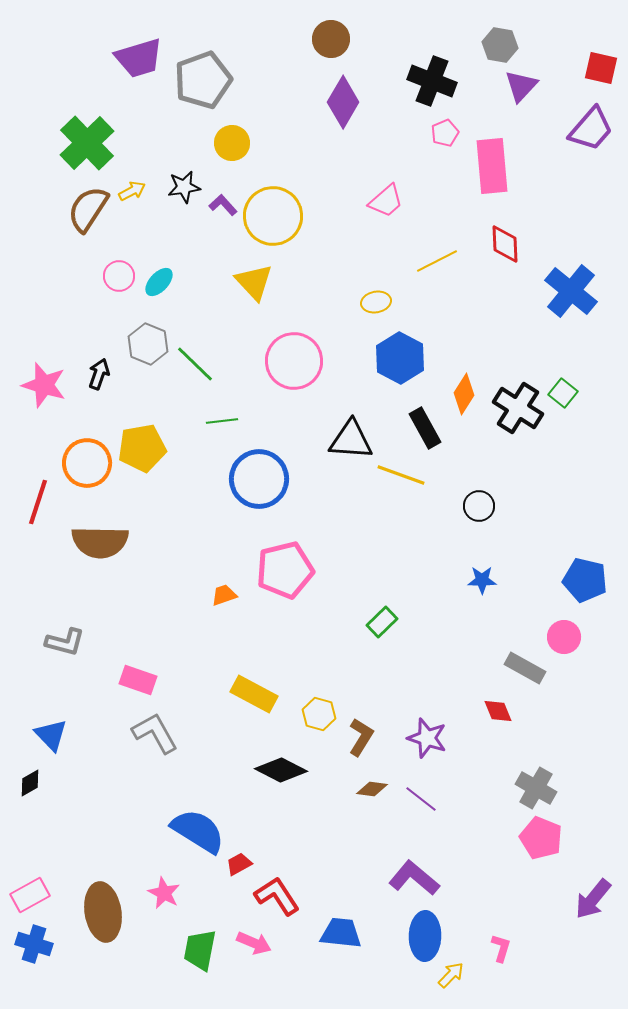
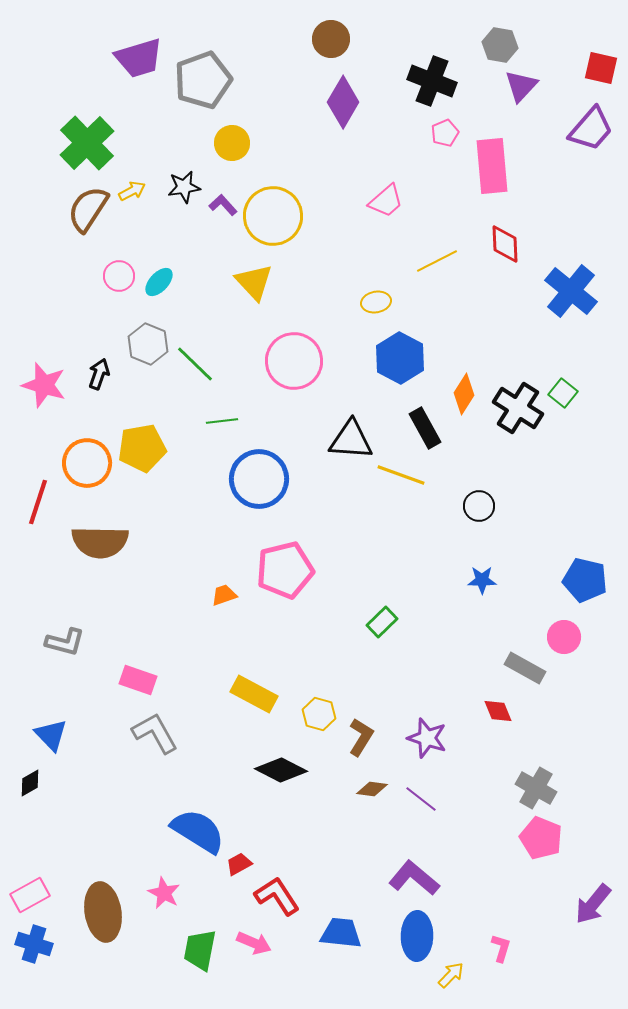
purple arrow at (593, 899): moved 5 px down
blue ellipse at (425, 936): moved 8 px left
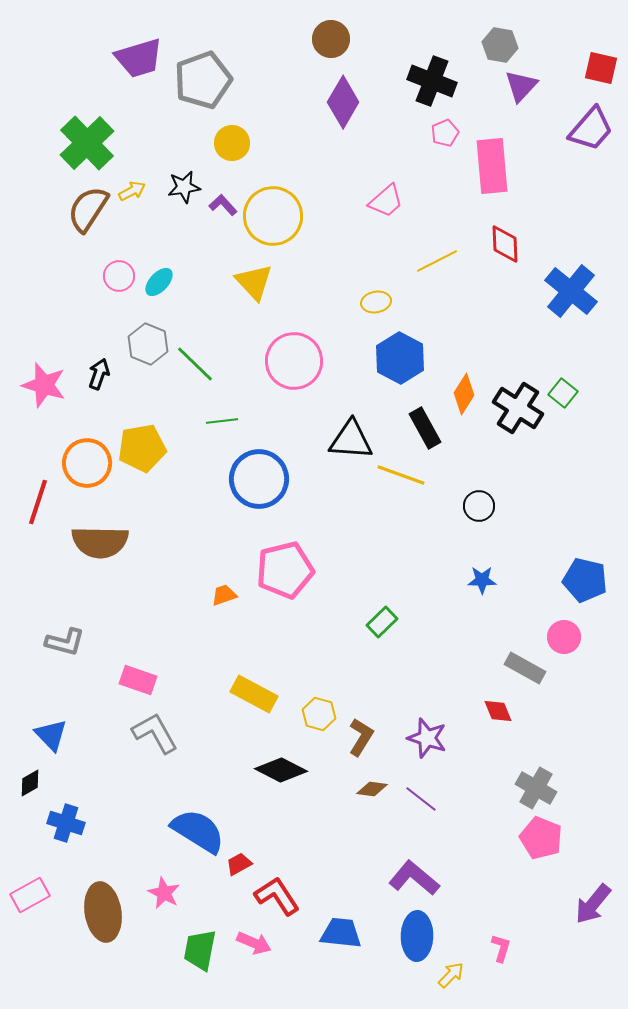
blue cross at (34, 944): moved 32 px right, 121 px up
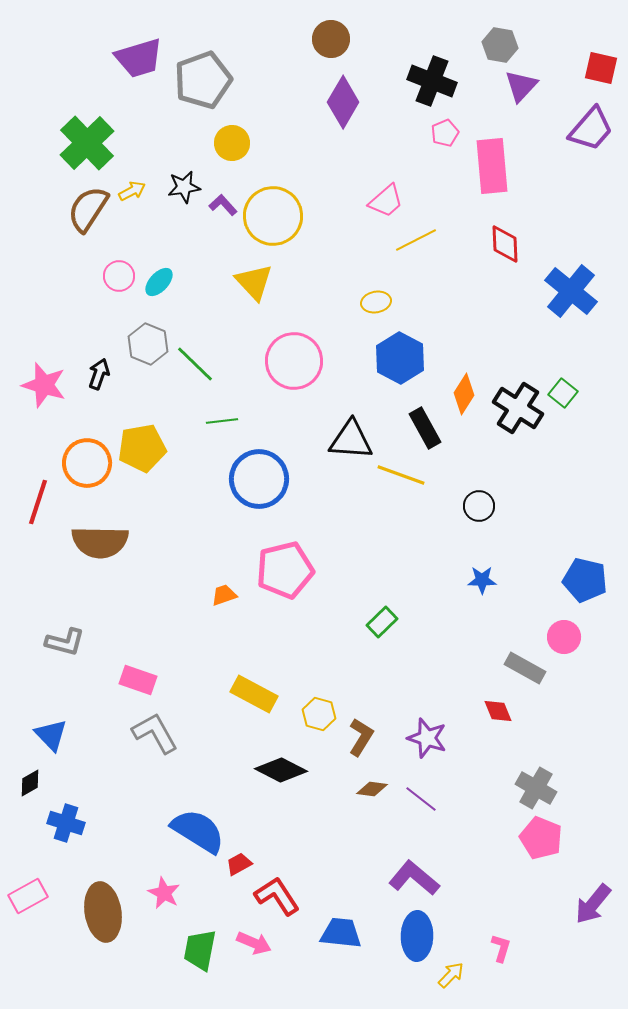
yellow line at (437, 261): moved 21 px left, 21 px up
pink rectangle at (30, 895): moved 2 px left, 1 px down
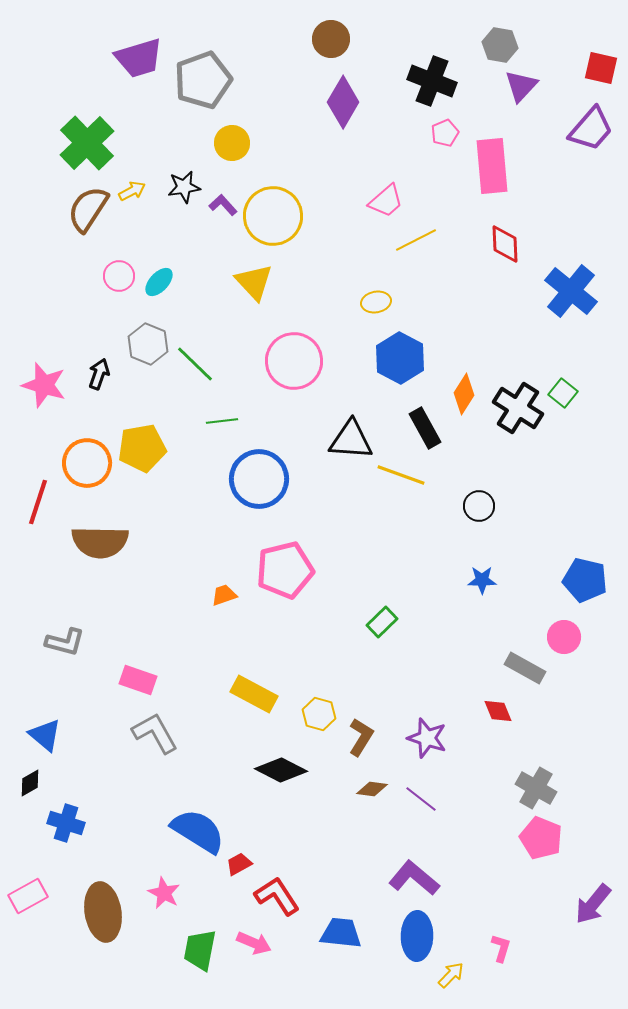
blue triangle at (51, 735): moved 6 px left; rotated 6 degrees counterclockwise
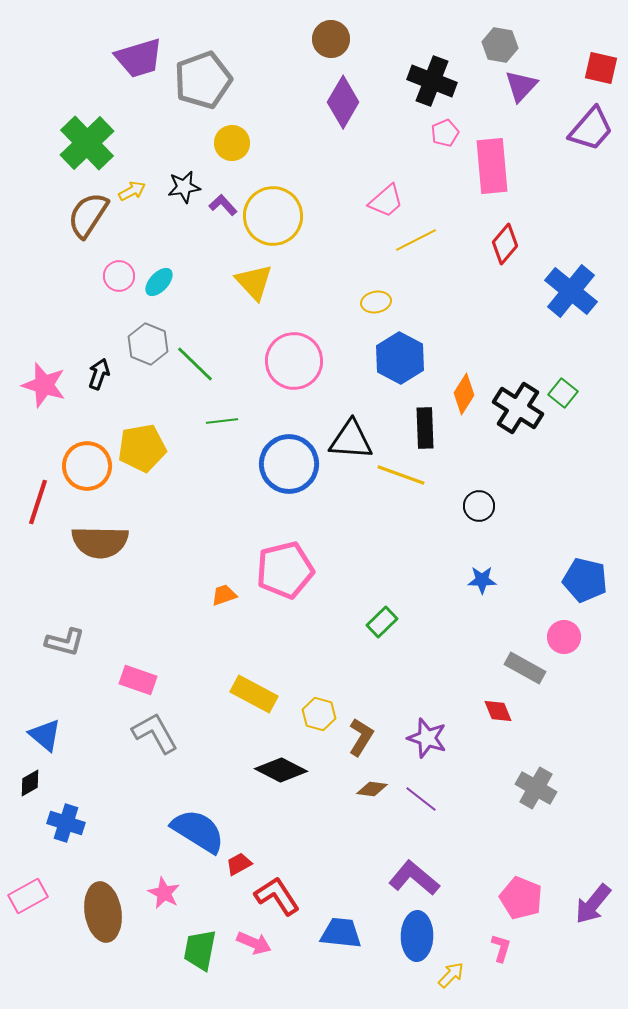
brown semicircle at (88, 209): moved 6 px down
red diamond at (505, 244): rotated 42 degrees clockwise
black rectangle at (425, 428): rotated 27 degrees clockwise
orange circle at (87, 463): moved 3 px down
blue circle at (259, 479): moved 30 px right, 15 px up
pink pentagon at (541, 838): moved 20 px left, 60 px down
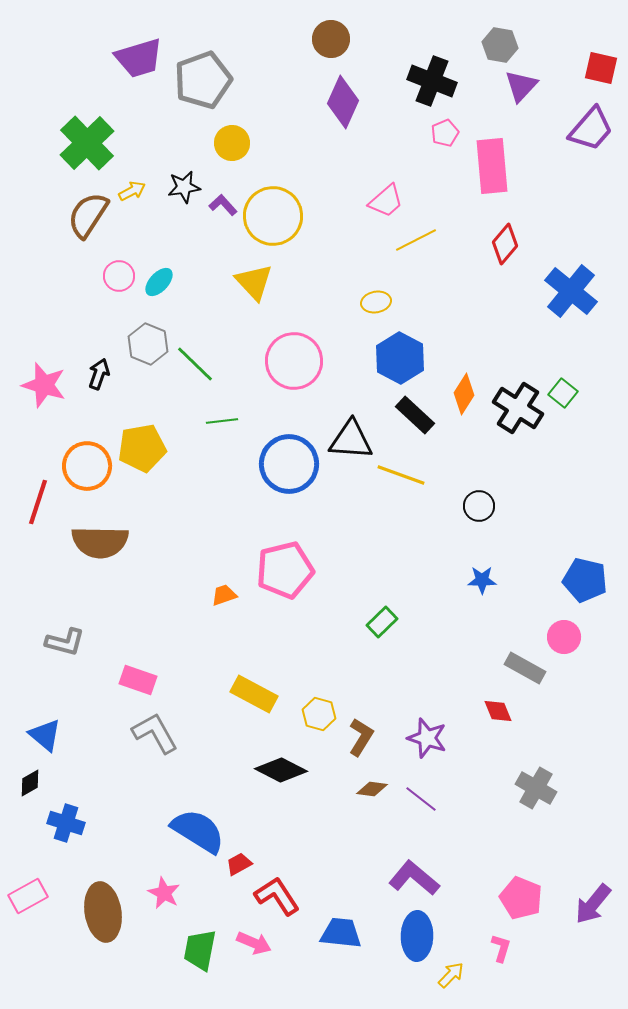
purple diamond at (343, 102): rotated 6 degrees counterclockwise
black rectangle at (425, 428): moved 10 px left, 13 px up; rotated 45 degrees counterclockwise
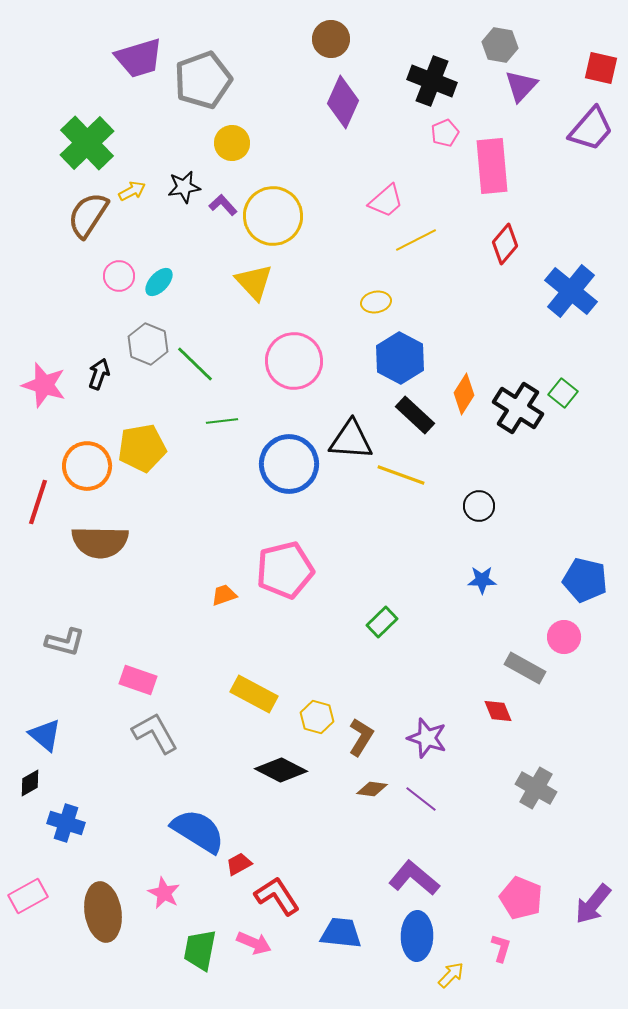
yellow hexagon at (319, 714): moved 2 px left, 3 px down
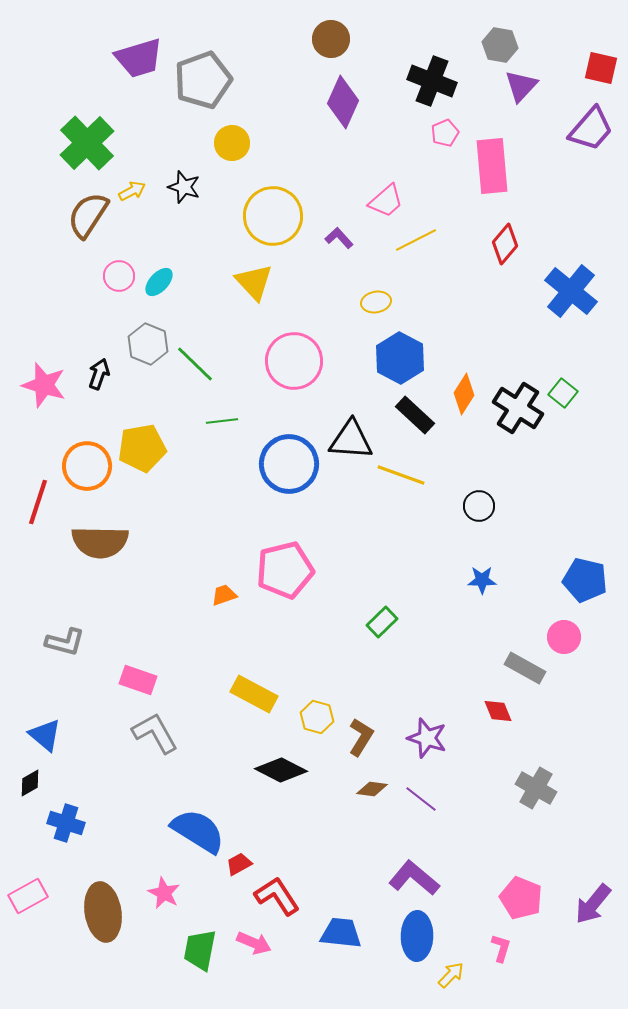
black star at (184, 187): rotated 28 degrees clockwise
purple L-shape at (223, 205): moved 116 px right, 33 px down
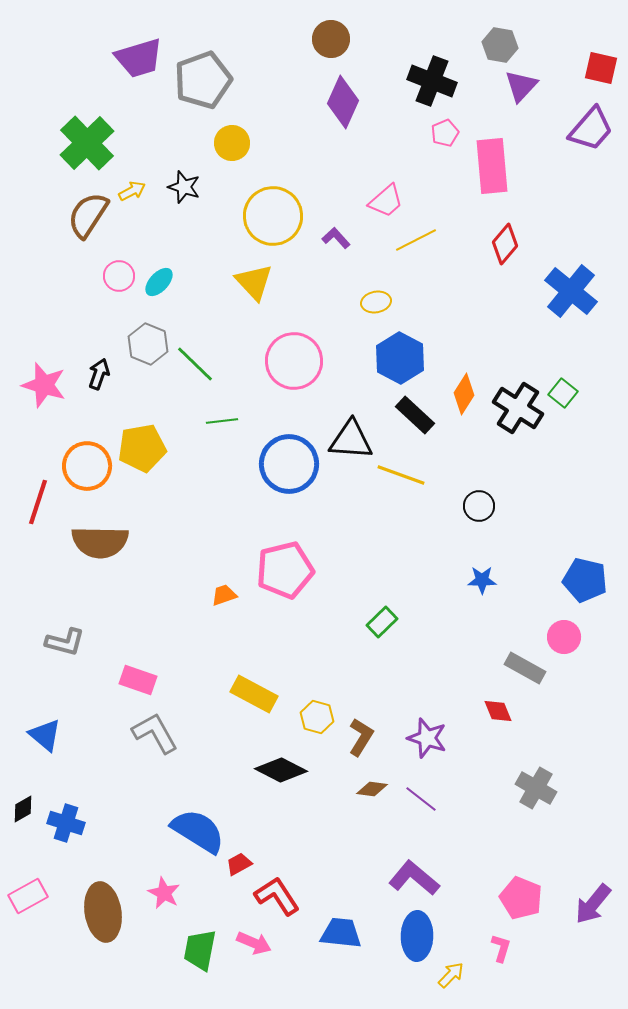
purple L-shape at (339, 238): moved 3 px left
black diamond at (30, 783): moved 7 px left, 26 px down
